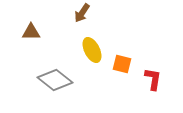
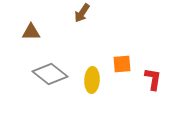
yellow ellipse: moved 30 px down; rotated 30 degrees clockwise
orange square: rotated 18 degrees counterclockwise
gray diamond: moved 5 px left, 6 px up
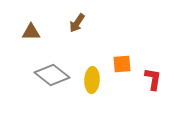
brown arrow: moved 5 px left, 10 px down
gray diamond: moved 2 px right, 1 px down
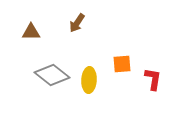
yellow ellipse: moved 3 px left
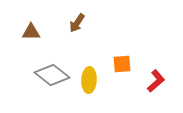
red L-shape: moved 3 px right, 2 px down; rotated 40 degrees clockwise
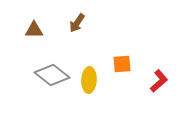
brown triangle: moved 3 px right, 2 px up
red L-shape: moved 3 px right
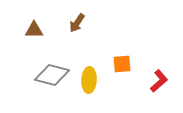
gray diamond: rotated 24 degrees counterclockwise
